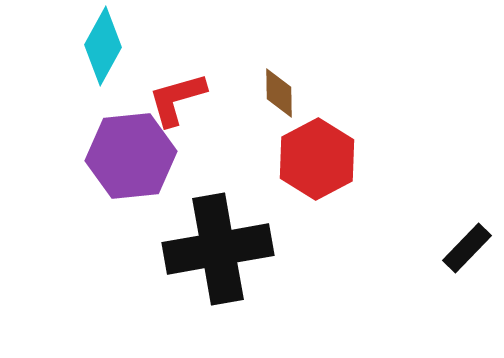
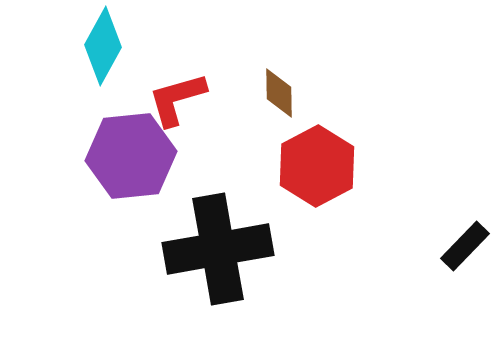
red hexagon: moved 7 px down
black rectangle: moved 2 px left, 2 px up
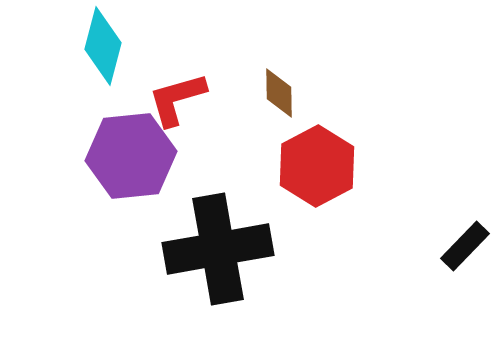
cyan diamond: rotated 14 degrees counterclockwise
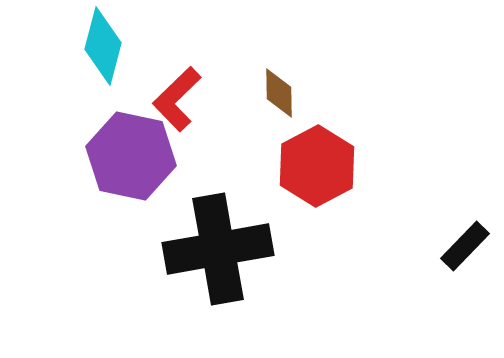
red L-shape: rotated 28 degrees counterclockwise
purple hexagon: rotated 18 degrees clockwise
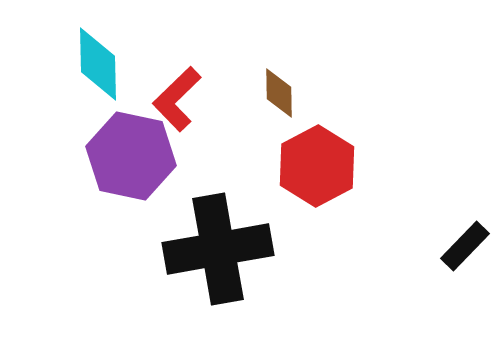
cyan diamond: moved 5 px left, 18 px down; rotated 16 degrees counterclockwise
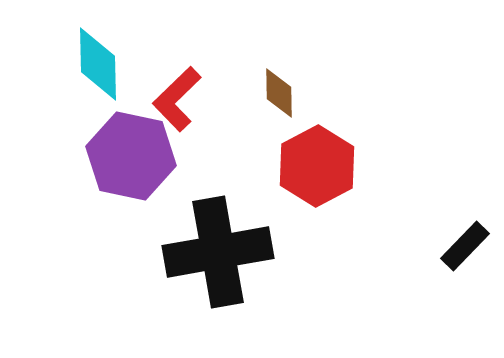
black cross: moved 3 px down
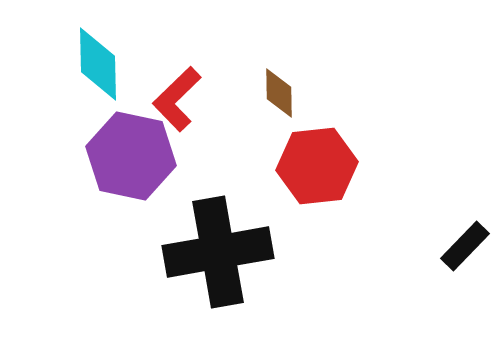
red hexagon: rotated 22 degrees clockwise
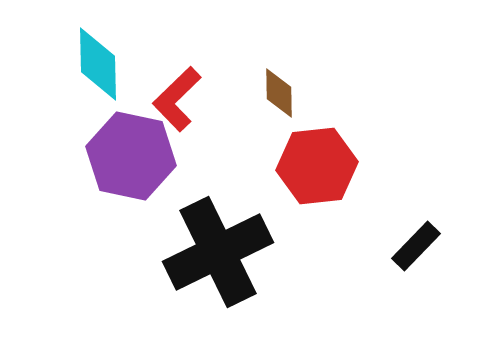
black rectangle: moved 49 px left
black cross: rotated 16 degrees counterclockwise
